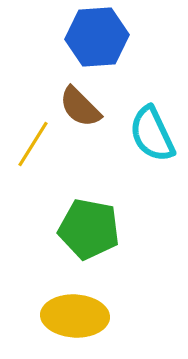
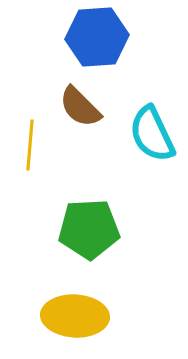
yellow line: moved 3 px left, 1 px down; rotated 27 degrees counterclockwise
green pentagon: rotated 14 degrees counterclockwise
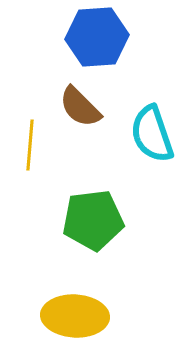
cyan semicircle: rotated 6 degrees clockwise
green pentagon: moved 4 px right, 9 px up; rotated 4 degrees counterclockwise
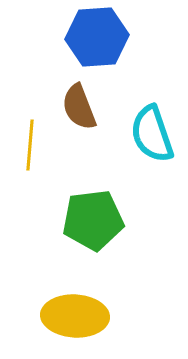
brown semicircle: moved 1 px left; rotated 24 degrees clockwise
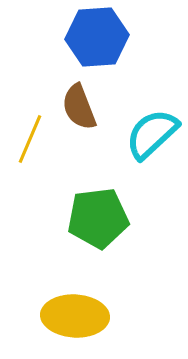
cyan semicircle: rotated 66 degrees clockwise
yellow line: moved 6 px up; rotated 18 degrees clockwise
green pentagon: moved 5 px right, 2 px up
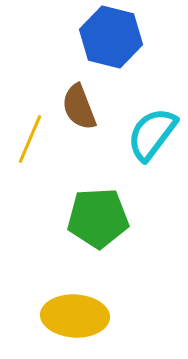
blue hexagon: moved 14 px right; rotated 18 degrees clockwise
cyan semicircle: rotated 10 degrees counterclockwise
green pentagon: rotated 4 degrees clockwise
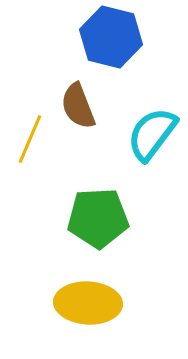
brown semicircle: moved 1 px left, 1 px up
yellow ellipse: moved 13 px right, 13 px up
